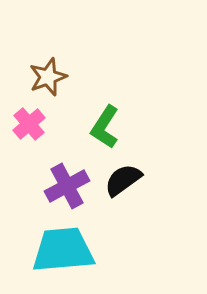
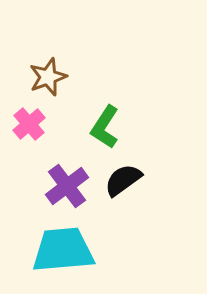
purple cross: rotated 9 degrees counterclockwise
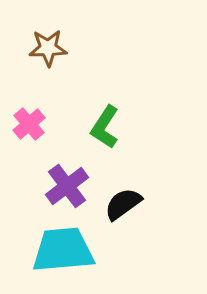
brown star: moved 29 px up; rotated 18 degrees clockwise
black semicircle: moved 24 px down
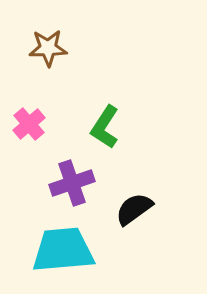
purple cross: moved 5 px right, 3 px up; rotated 18 degrees clockwise
black semicircle: moved 11 px right, 5 px down
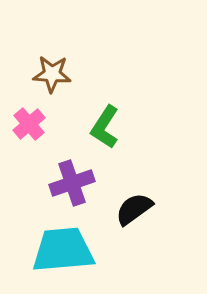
brown star: moved 4 px right, 26 px down; rotated 6 degrees clockwise
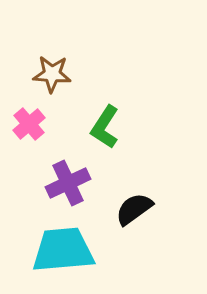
purple cross: moved 4 px left; rotated 6 degrees counterclockwise
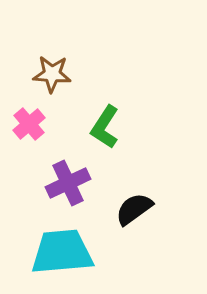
cyan trapezoid: moved 1 px left, 2 px down
